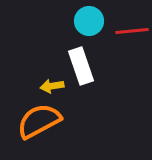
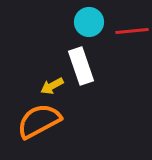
cyan circle: moved 1 px down
yellow arrow: rotated 20 degrees counterclockwise
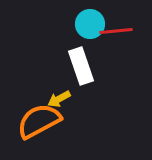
cyan circle: moved 1 px right, 2 px down
red line: moved 16 px left
yellow arrow: moved 7 px right, 13 px down
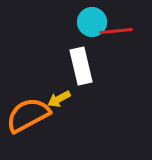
cyan circle: moved 2 px right, 2 px up
white rectangle: rotated 6 degrees clockwise
orange semicircle: moved 11 px left, 6 px up
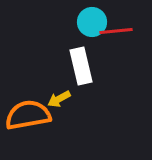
orange semicircle: rotated 18 degrees clockwise
